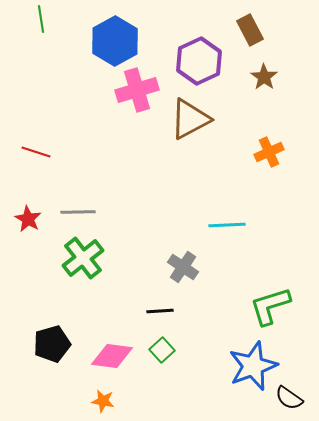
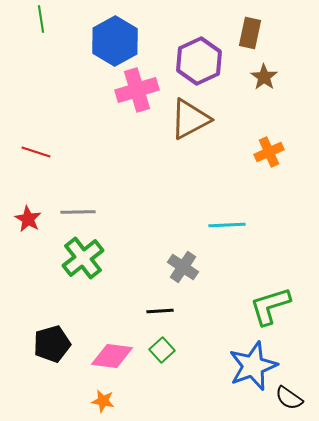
brown rectangle: moved 3 px down; rotated 40 degrees clockwise
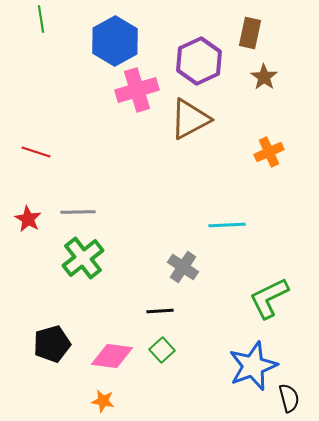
green L-shape: moved 1 px left, 8 px up; rotated 9 degrees counterclockwise
black semicircle: rotated 140 degrees counterclockwise
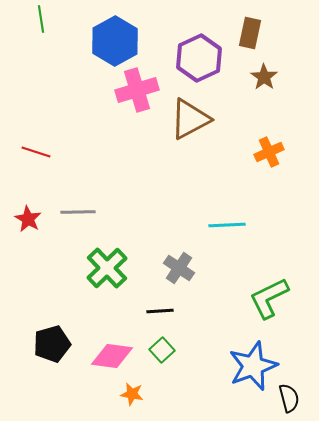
purple hexagon: moved 3 px up
green cross: moved 24 px right, 10 px down; rotated 6 degrees counterclockwise
gray cross: moved 4 px left, 1 px down
orange star: moved 29 px right, 7 px up
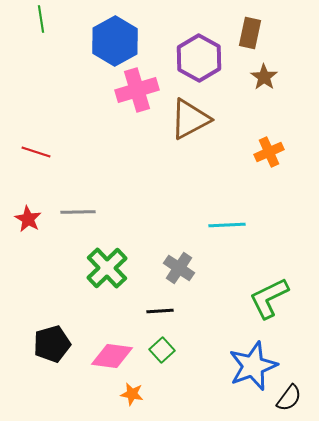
purple hexagon: rotated 6 degrees counterclockwise
black semicircle: rotated 52 degrees clockwise
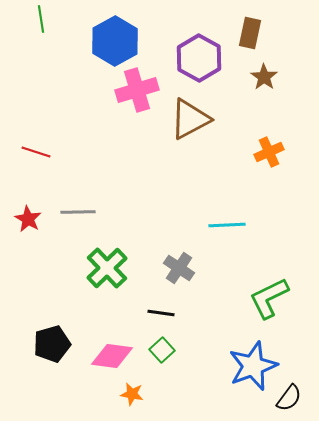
black line: moved 1 px right, 2 px down; rotated 12 degrees clockwise
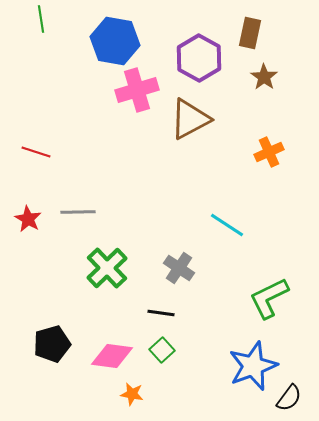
blue hexagon: rotated 21 degrees counterclockwise
cyan line: rotated 36 degrees clockwise
